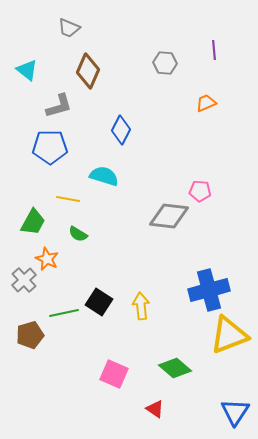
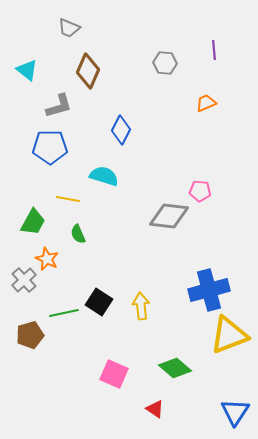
green semicircle: rotated 36 degrees clockwise
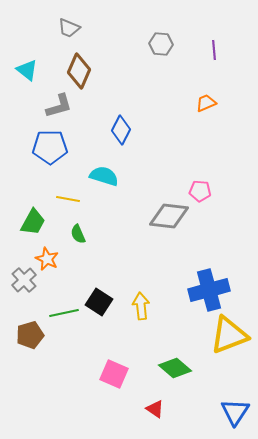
gray hexagon: moved 4 px left, 19 px up
brown diamond: moved 9 px left
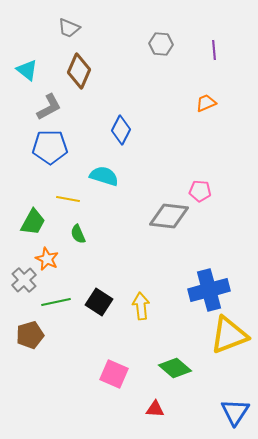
gray L-shape: moved 10 px left, 1 px down; rotated 12 degrees counterclockwise
green line: moved 8 px left, 11 px up
red triangle: rotated 30 degrees counterclockwise
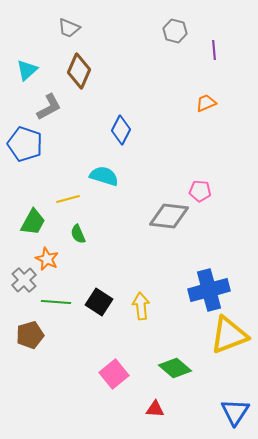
gray hexagon: moved 14 px right, 13 px up; rotated 10 degrees clockwise
cyan triangle: rotated 40 degrees clockwise
blue pentagon: moved 25 px left, 3 px up; rotated 20 degrees clockwise
yellow line: rotated 25 degrees counterclockwise
green line: rotated 16 degrees clockwise
pink square: rotated 28 degrees clockwise
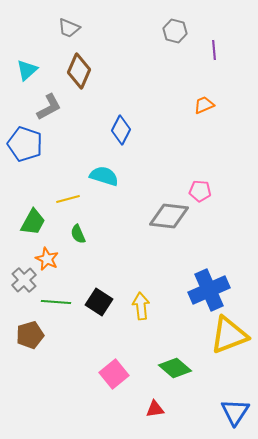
orange trapezoid: moved 2 px left, 2 px down
blue cross: rotated 9 degrees counterclockwise
red triangle: rotated 12 degrees counterclockwise
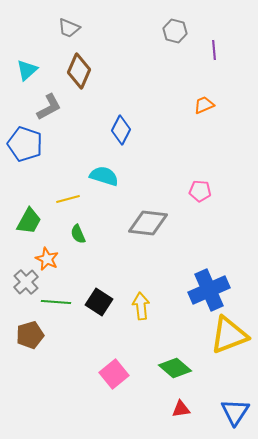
gray diamond: moved 21 px left, 7 px down
green trapezoid: moved 4 px left, 1 px up
gray cross: moved 2 px right, 2 px down
red triangle: moved 26 px right
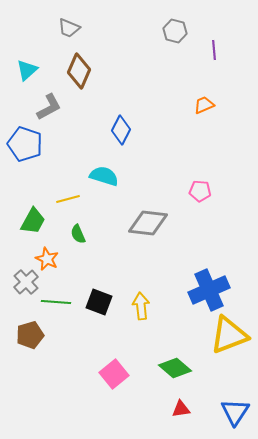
green trapezoid: moved 4 px right
black square: rotated 12 degrees counterclockwise
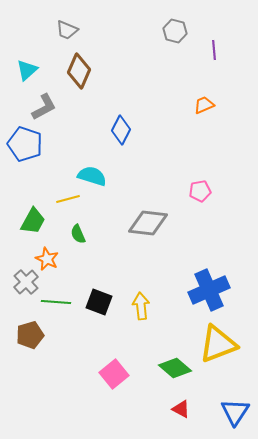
gray trapezoid: moved 2 px left, 2 px down
gray L-shape: moved 5 px left
cyan semicircle: moved 12 px left
pink pentagon: rotated 15 degrees counterclockwise
yellow triangle: moved 11 px left, 9 px down
red triangle: rotated 36 degrees clockwise
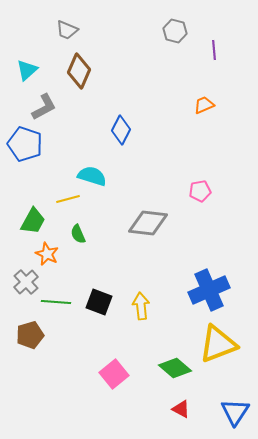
orange star: moved 5 px up
